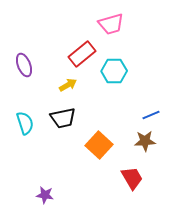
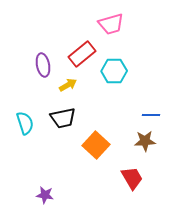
purple ellipse: moved 19 px right; rotated 10 degrees clockwise
blue line: rotated 24 degrees clockwise
orange square: moved 3 px left
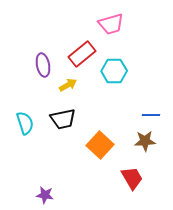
black trapezoid: moved 1 px down
orange square: moved 4 px right
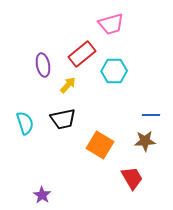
yellow arrow: rotated 18 degrees counterclockwise
orange square: rotated 12 degrees counterclockwise
purple star: moved 3 px left; rotated 24 degrees clockwise
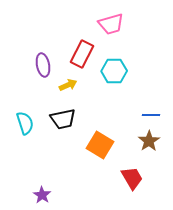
red rectangle: rotated 24 degrees counterclockwise
yellow arrow: rotated 24 degrees clockwise
brown star: moved 4 px right; rotated 30 degrees counterclockwise
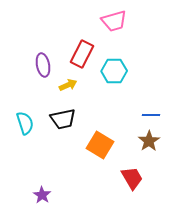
pink trapezoid: moved 3 px right, 3 px up
